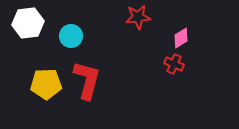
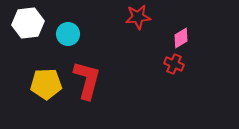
cyan circle: moved 3 px left, 2 px up
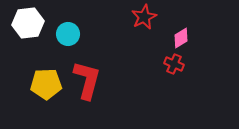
red star: moved 6 px right; rotated 20 degrees counterclockwise
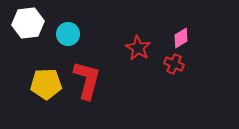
red star: moved 6 px left, 31 px down; rotated 15 degrees counterclockwise
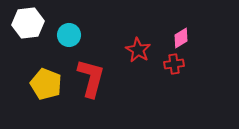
cyan circle: moved 1 px right, 1 px down
red star: moved 2 px down
red cross: rotated 30 degrees counterclockwise
red L-shape: moved 4 px right, 2 px up
yellow pentagon: rotated 24 degrees clockwise
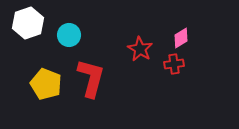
white hexagon: rotated 12 degrees counterclockwise
red star: moved 2 px right, 1 px up
